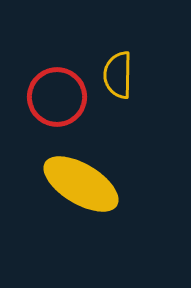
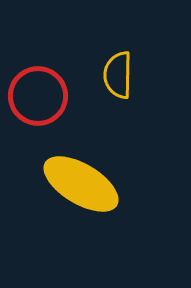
red circle: moved 19 px left, 1 px up
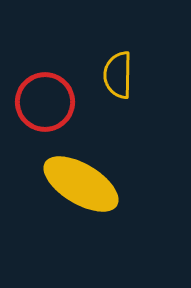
red circle: moved 7 px right, 6 px down
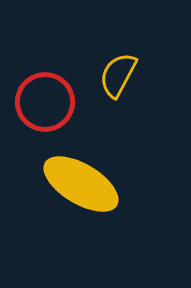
yellow semicircle: rotated 27 degrees clockwise
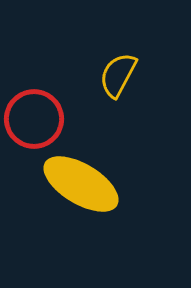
red circle: moved 11 px left, 17 px down
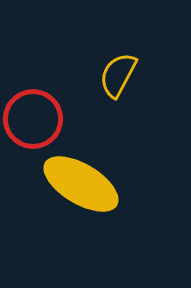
red circle: moved 1 px left
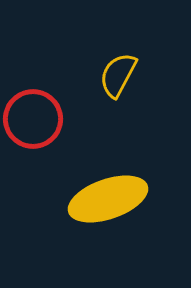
yellow ellipse: moved 27 px right, 15 px down; rotated 50 degrees counterclockwise
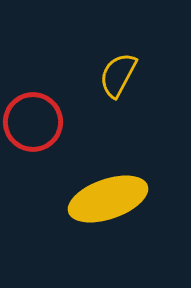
red circle: moved 3 px down
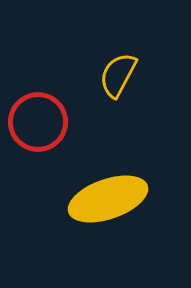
red circle: moved 5 px right
